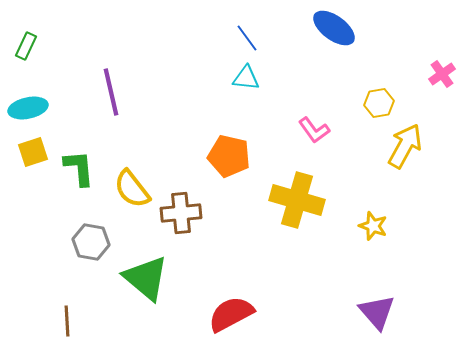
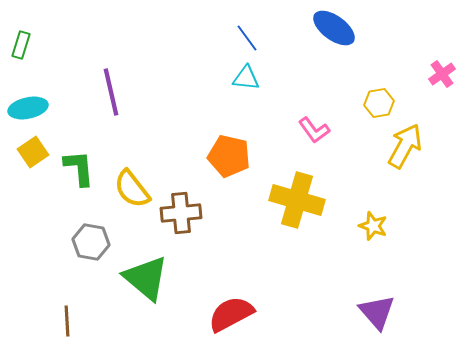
green rectangle: moved 5 px left, 1 px up; rotated 8 degrees counterclockwise
yellow square: rotated 16 degrees counterclockwise
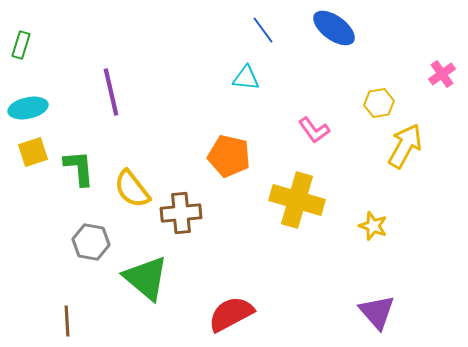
blue line: moved 16 px right, 8 px up
yellow square: rotated 16 degrees clockwise
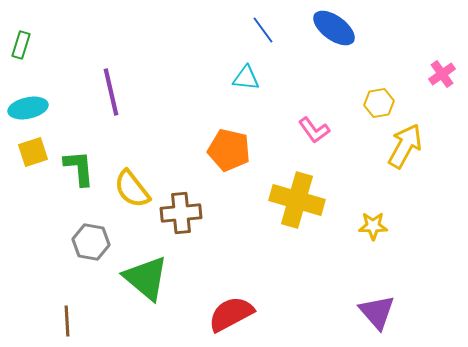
orange pentagon: moved 6 px up
yellow star: rotated 20 degrees counterclockwise
